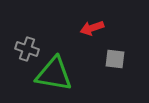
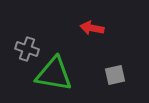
red arrow: rotated 30 degrees clockwise
gray square: moved 16 px down; rotated 20 degrees counterclockwise
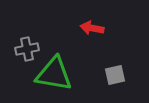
gray cross: rotated 30 degrees counterclockwise
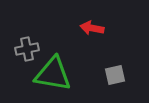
green triangle: moved 1 px left
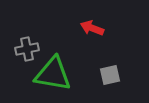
red arrow: rotated 10 degrees clockwise
gray square: moved 5 px left
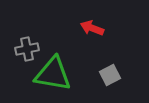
gray square: rotated 15 degrees counterclockwise
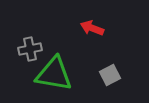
gray cross: moved 3 px right
green triangle: moved 1 px right
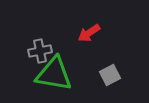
red arrow: moved 3 px left, 5 px down; rotated 55 degrees counterclockwise
gray cross: moved 10 px right, 2 px down
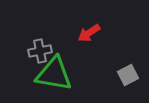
gray square: moved 18 px right
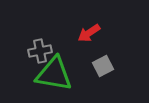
gray square: moved 25 px left, 9 px up
